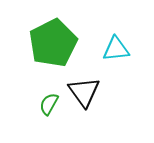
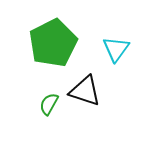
cyan triangle: rotated 48 degrees counterclockwise
black triangle: moved 1 px right, 1 px up; rotated 36 degrees counterclockwise
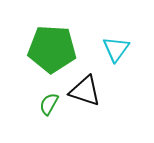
green pentagon: moved 1 px left, 6 px down; rotated 30 degrees clockwise
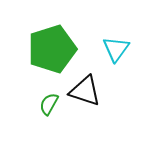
green pentagon: rotated 21 degrees counterclockwise
